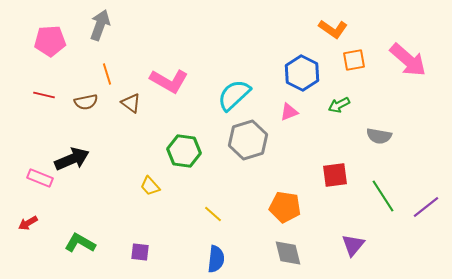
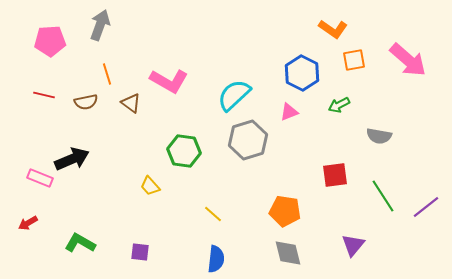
orange pentagon: moved 4 px down
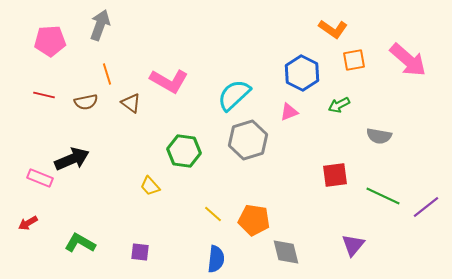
green line: rotated 32 degrees counterclockwise
orange pentagon: moved 31 px left, 9 px down
gray diamond: moved 2 px left, 1 px up
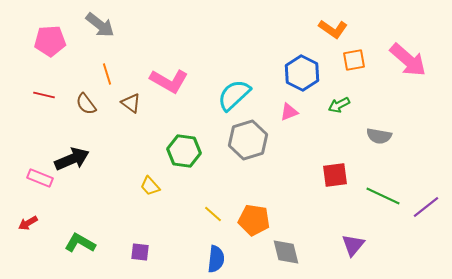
gray arrow: rotated 108 degrees clockwise
brown semicircle: moved 2 px down; rotated 65 degrees clockwise
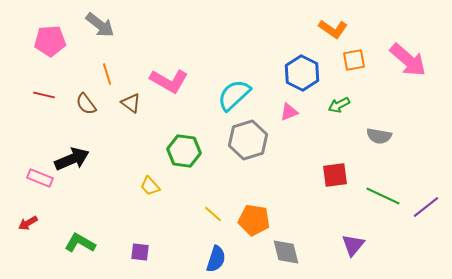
blue semicircle: rotated 12 degrees clockwise
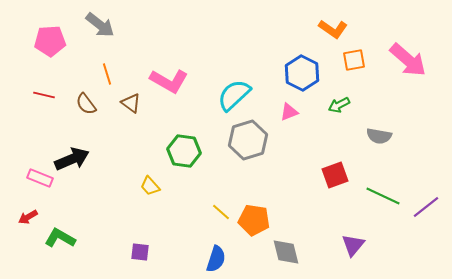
red square: rotated 12 degrees counterclockwise
yellow line: moved 8 px right, 2 px up
red arrow: moved 6 px up
green L-shape: moved 20 px left, 5 px up
